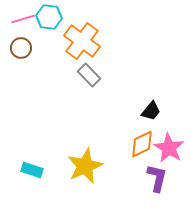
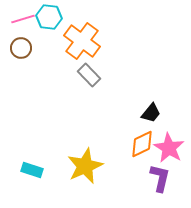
black trapezoid: moved 2 px down
purple L-shape: moved 3 px right
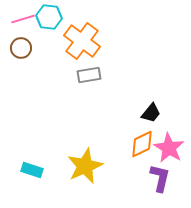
gray rectangle: rotated 55 degrees counterclockwise
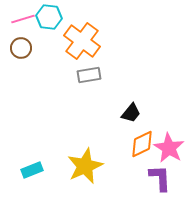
black trapezoid: moved 20 px left
cyan rectangle: rotated 40 degrees counterclockwise
purple L-shape: rotated 16 degrees counterclockwise
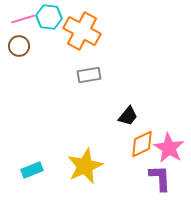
orange cross: moved 10 px up; rotated 9 degrees counterclockwise
brown circle: moved 2 px left, 2 px up
black trapezoid: moved 3 px left, 3 px down
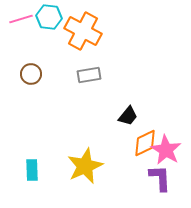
pink line: moved 2 px left
orange cross: moved 1 px right
brown circle: moved 12 px right, 28 px down
orange diamond: moved 3 px right, 1 px up
pink star: moved 3 px left, 2 px down
cyan rectangle: rotated 70 degrees counterclockwise
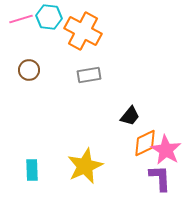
brown circle: moved 2 px left, 4 px up
black trapezoid: moved 2 px right
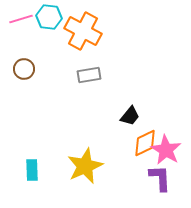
brown circle: moved 5 px left, 1 px up
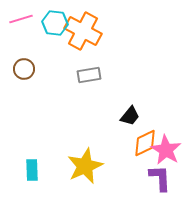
cyan hexagon: moved 6 px right, 6 px down
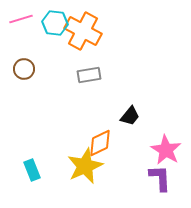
orange diamond: moved 45 px left
cyan rectangle: rotated 20 degrees counterclockwise
